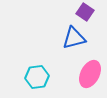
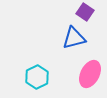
cyan hexagon: rotated 20 degrees counterclockwise
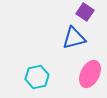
cyan hexagon: rotated 15 degrees clockwise
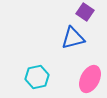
blue triangle: moved 1 px left
pink ellipse: moved 5 px down
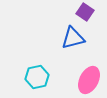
pink ellipse: moved 1 px left, 1 px down
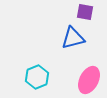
purple square: rotated 24 degrees counterclockwise
cyan hexagon: rotated 10 degrees counterclockwise
